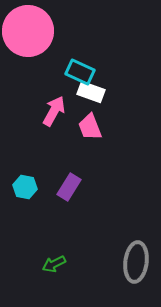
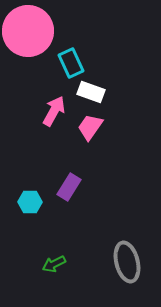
cyan rectangle: moved 9 px left, 9 px up; rotated 40 degrees clockwise
pink trapezoid: rotated 56 degrees clockwise
cyan hexagon: moved 5 px right, 15 px down; rotated 10 degrees counterclockwise
gray ellipse: moved 9 px left; rotated 21 degrees counterclockwise
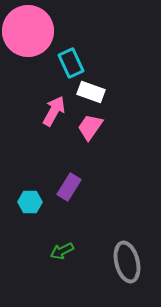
green arrow: moved 8 px right, 13 px up
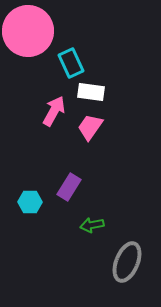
white rectangle: rotated 12 degrees counterclockwise
green arrow: moved 30 px right, 26 px up; rotated 15 degrees clockwise
gray ellipse: rotated 36 degrees clockwise
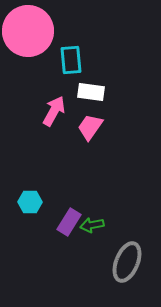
cyan rectangle: moved 3 px up; rotated 20 degrees clockwise
purple rectangle: moved 35 px down
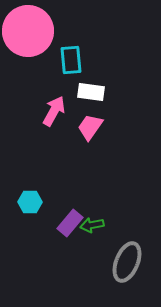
purple rectangle: moved 1 px right, 1 px down; rotated 8 degrees clockwise
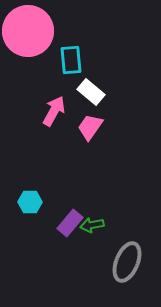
white rectangle: rotated 32 degrees clockwise
